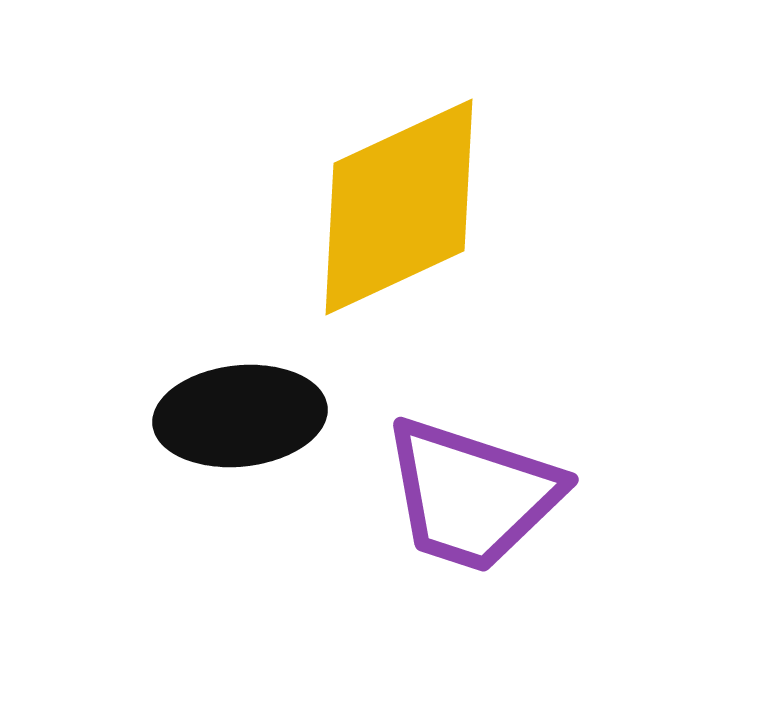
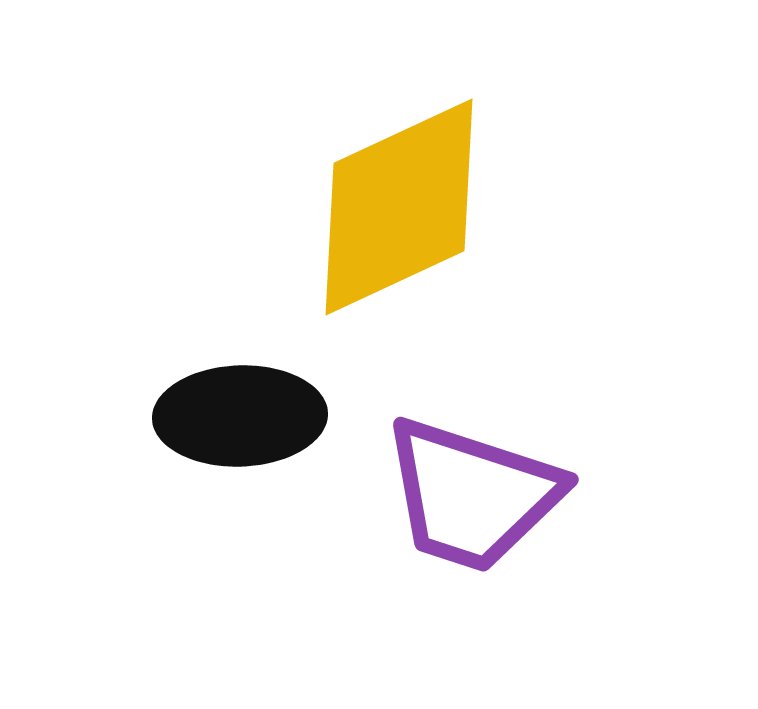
black ellipse: rotated 4 degrees clockwise
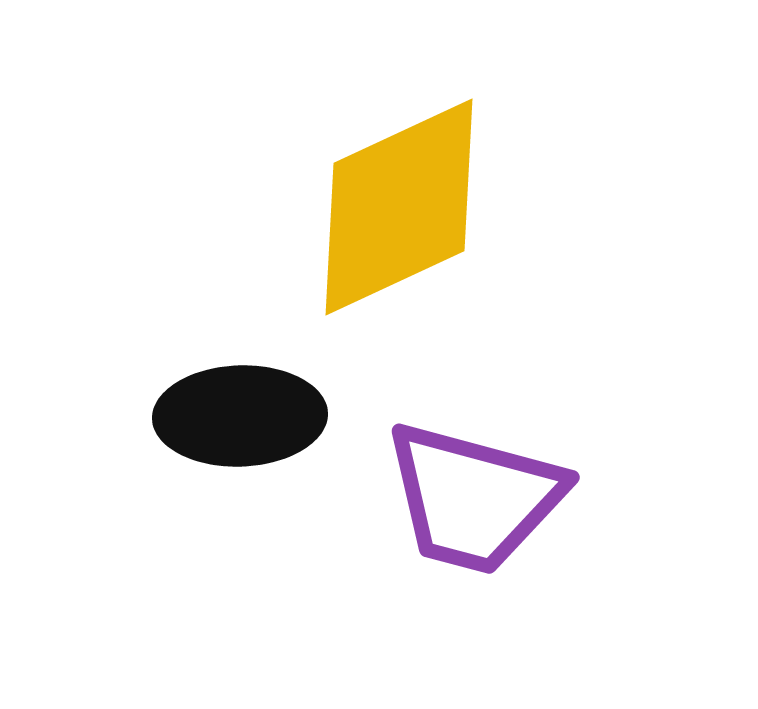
purple trapezoid: moved 2 px right, 3 px down; rotated 3 degrees counterclockwise
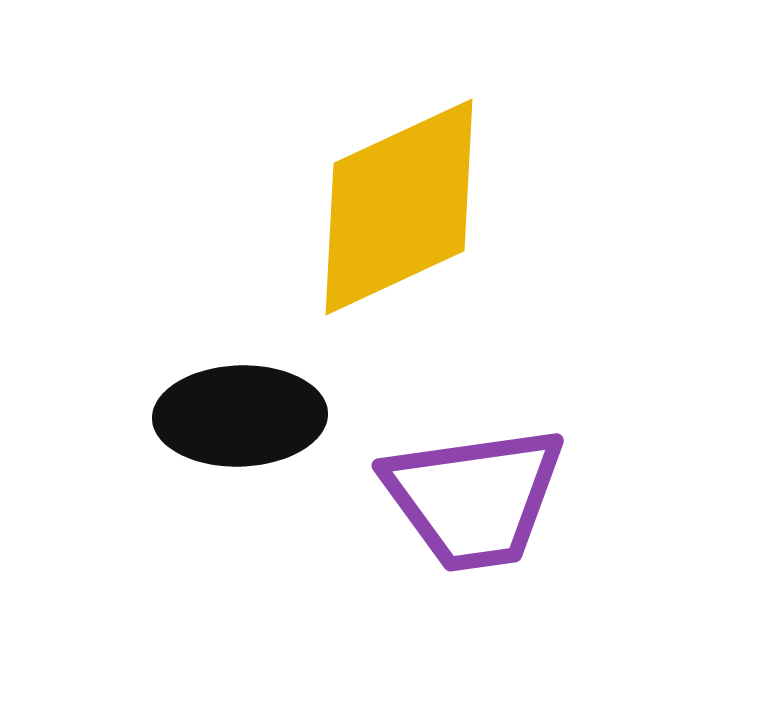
purple trapezoid: rotated 23 degrees counterclockwise
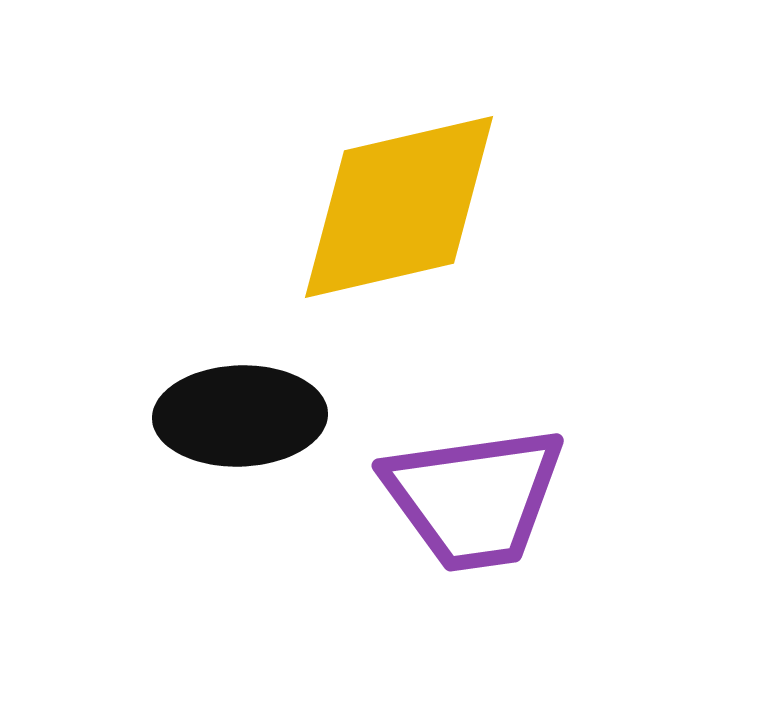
yellow diamond: rotated 12 degrees clockwise
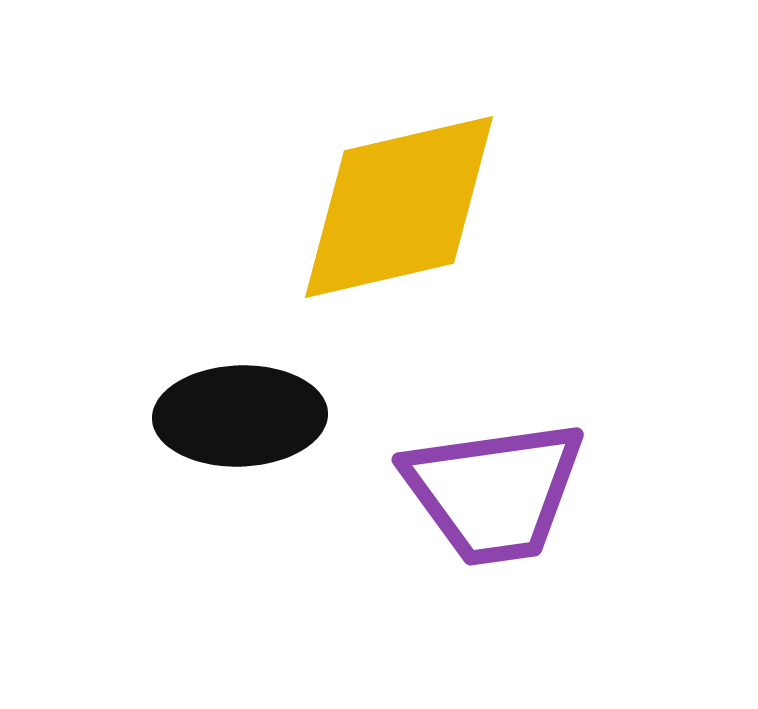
purple trapezoid: moved 20 px right, 6 px up
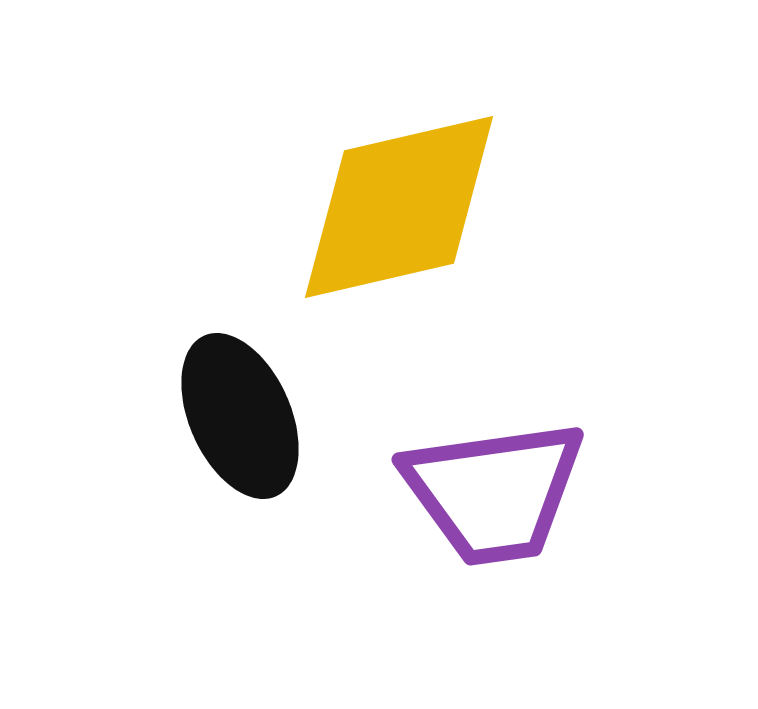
black ellipse: rotated 68 degrees clockwise
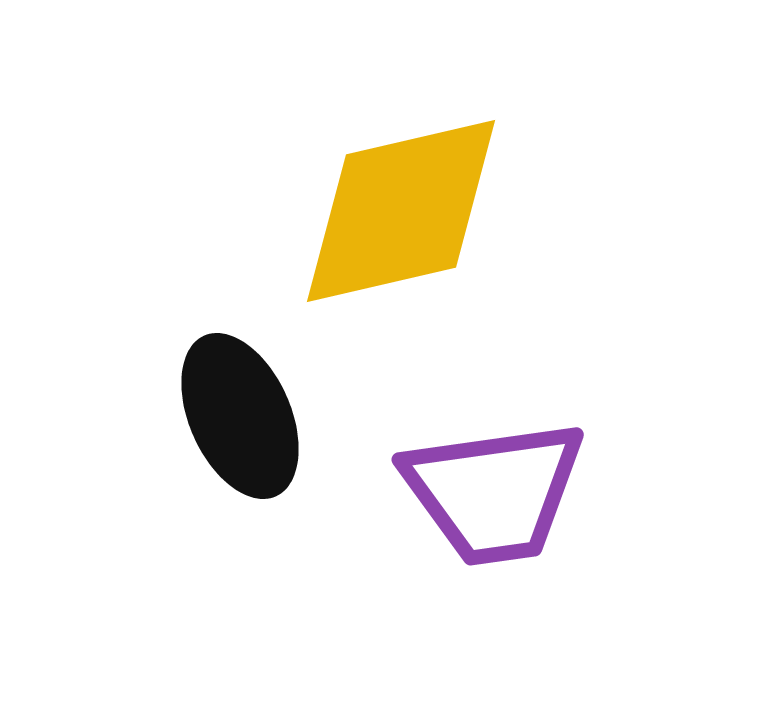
yellow diamond: moved 2 px right, 4 px down
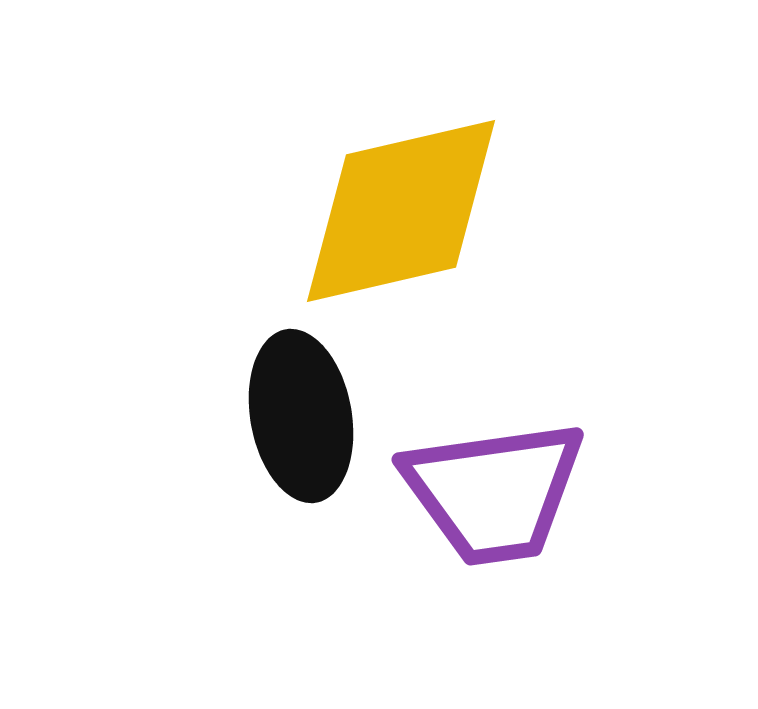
black ellipse: moved 61 px right; rotated 14 degrees clockwise
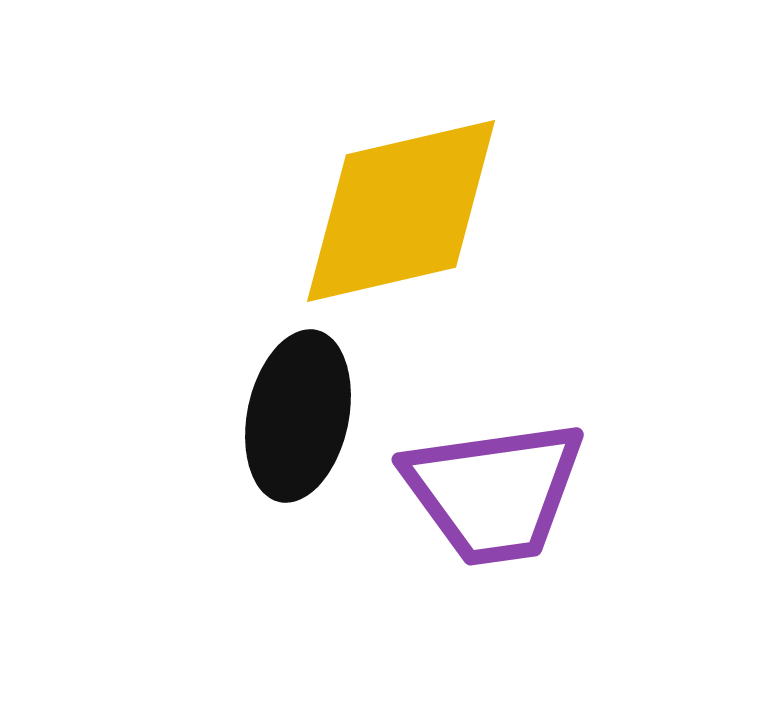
black ellipse: moved 3 px left; rotated 22 degrees clockwise
